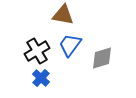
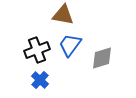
black cross: moved 1 px up; rotated 10 degrees clockwise
blue cross: moved 1 px left, 2 px down
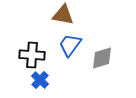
black cross: moved 5 px left, 5 px down; rotated 25 degrees clockwise
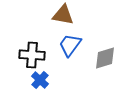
gray diamond: moved 3 px right
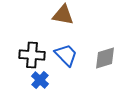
blue trapezoid: moved 4 px left, 10 px down; rotated 100 degrees clockwise
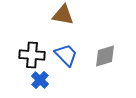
gray diamond: moved 2 px up
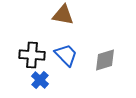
gray diamond: moved 4 px down
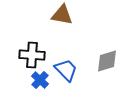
brown triangle: moved 1 px left
blue trapezoid: moved 15 px down
gray diamond: moved 2 px right, 1 px down
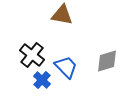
black cross: rotated 35 degrees clockwise
blue trapezoid: moved 3 px up
blue cross: moved 2 px right
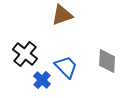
brown triangle: rotated 30 degrees counterclockwise
black cross: moved 7 px left, 1 px up
gray diamond: rotated 70 degrees counterclockwise
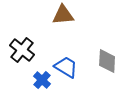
brown triangle: moved 1 px right; rotated 15 degrees clockwise
black cross: moved 3 px left, 4 px up
blue trapezoid: rotated 15 degrees counterclockwise
